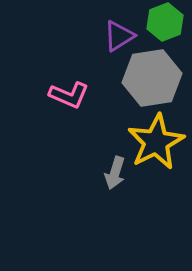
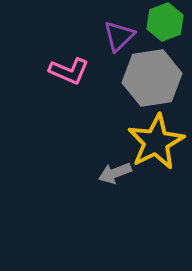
purple triangle: rotated 12 degrees counterclockwise
pink L-shape: moved 24 px up
gray arrow: rotated 52 degrees clockwise
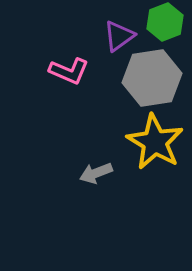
purple triangle: rotated 8 degrees clockwise
yellow star: moved 1 px left; rotated 14 degrees counterclockwise
gray arrow: moved 19 px left
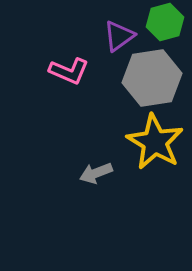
green hexagon: rotated 6 degrees clockwise
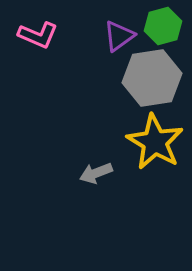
green hexagon: moved 2 px left, 4 px down
pink L-shape: moved 31 px left, 36 px up
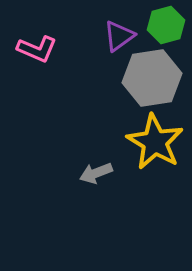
green hexagon: moved 3 px right, 1 px up
pink L-shape: moved 1 px left, 14 px down
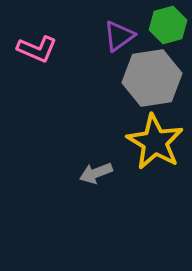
green hexagon: moved 2 px right
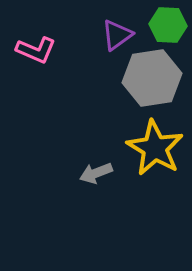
green hexagon: rotated 18 degrees clockwise
purple triangle: moved 2 px left, 1 px up
pink L-shape: moved 1 px left, 1 px down
yellow star: moved 6 px down
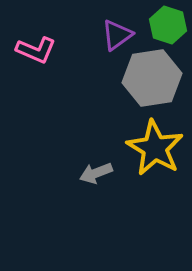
green hexagon: rotated 15 degrees clockwise
